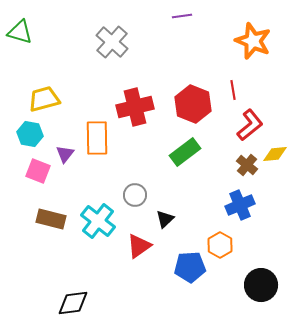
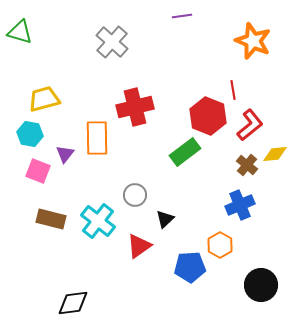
red hexagon: moved 15 px right, 12 px down
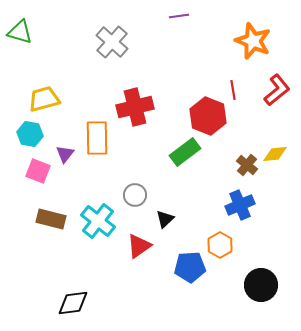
purple line: moved 3 px left
red L-shape: moved 27 px right, 35 px up
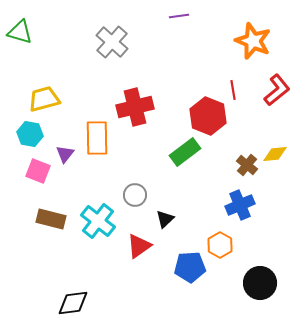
black circle: moved 1 px left, 2 px up
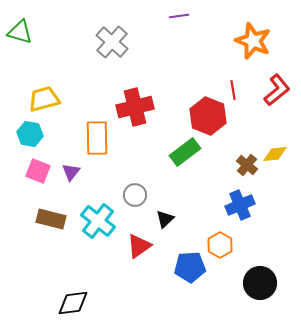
purple triangle: moved 6 px right, 18 px down
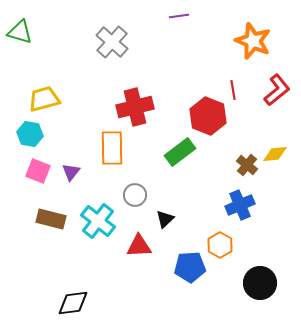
orange rectangle: moved 15 px right, 10 px down
green rectangle: moved 5 px left
red triangle: rotated 32 degrees clockwise
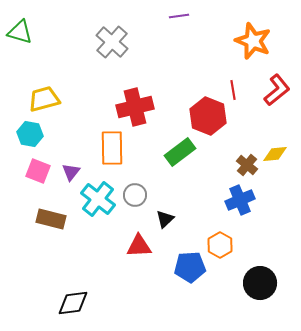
blue cross: moved 5 px up
cyan cross: moved 22 px up
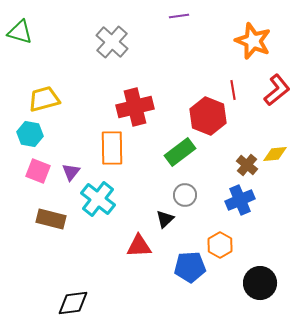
gray circle: moved 50 px right
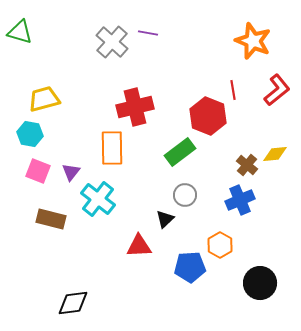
purple line: moved 31 px left, 17 px down; rotated 18 degrees clockwise
